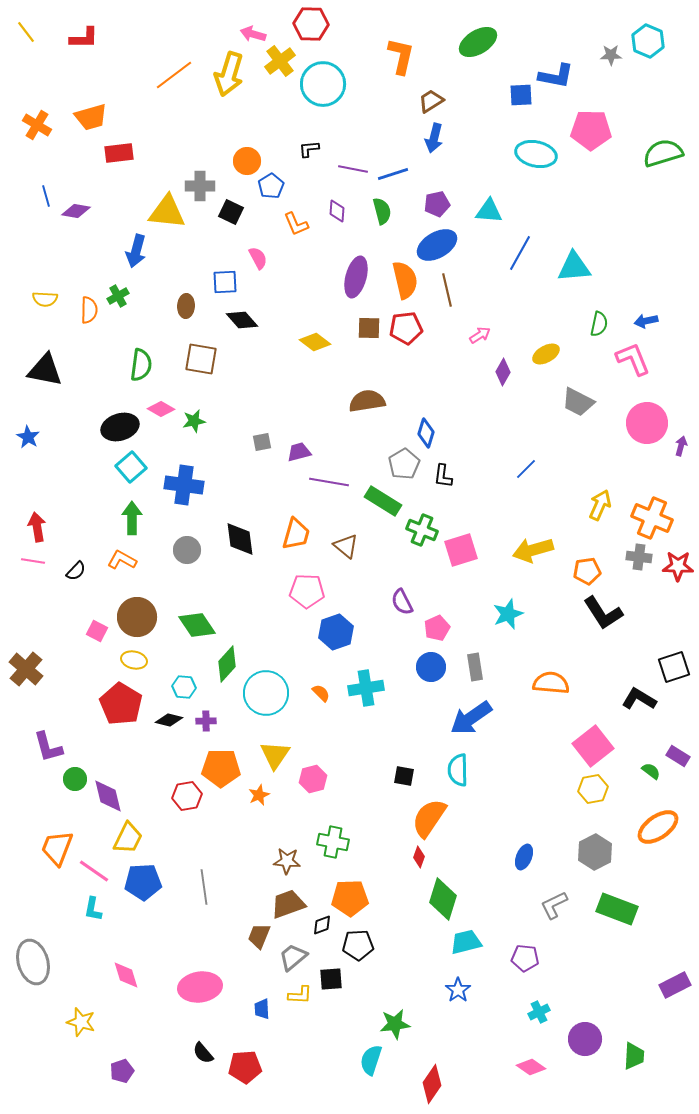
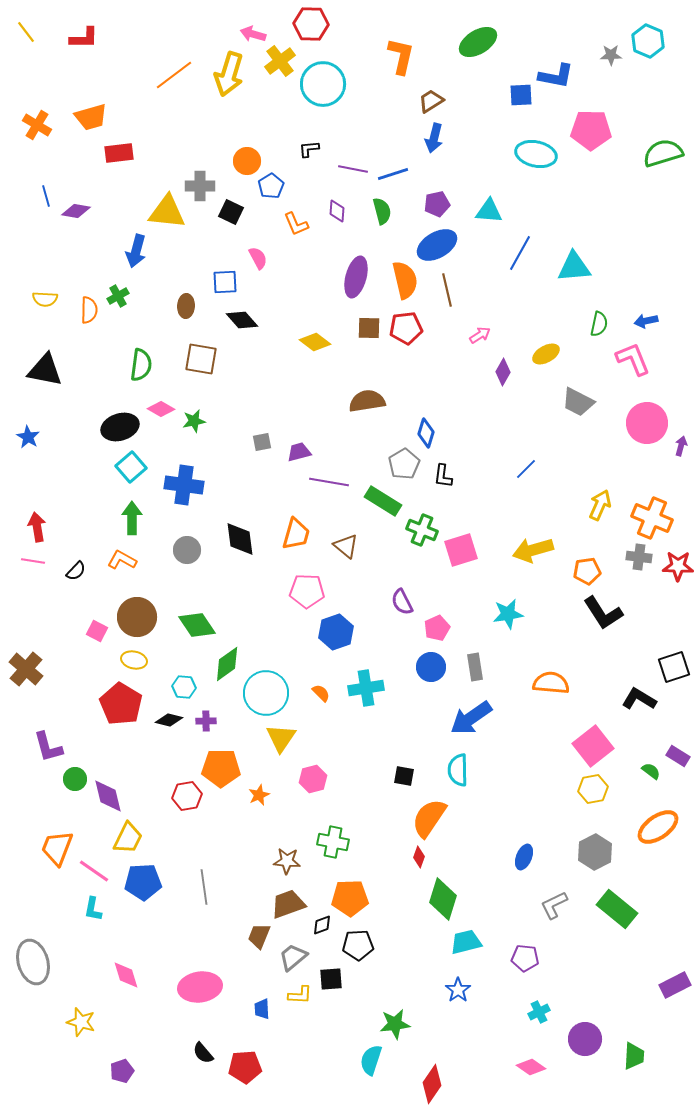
cyan star at (508, 614): rotated 12 degrees clockwise
green diamond at (227, 664): rotated 12 degrees clockwise
yellow triangle at (275, 755): moved 6 px right, 17 px up
green rectangle at (617, 909): rotated 18 degrees clockwise
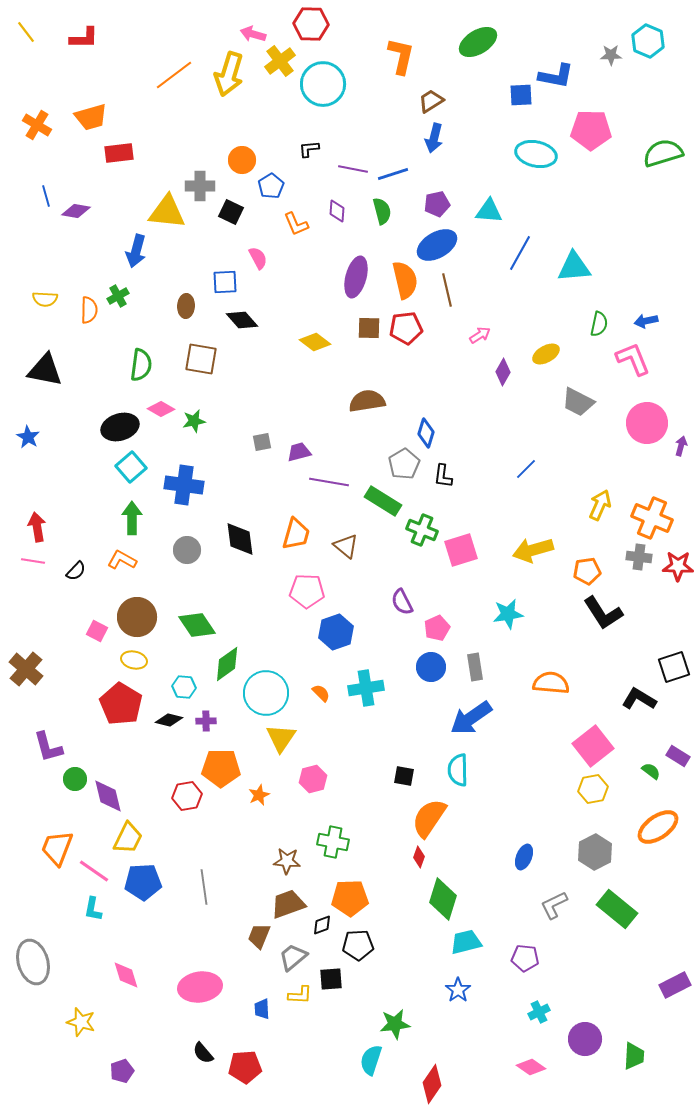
orange circle at (247, 161): moved 5 px left, 1 px up
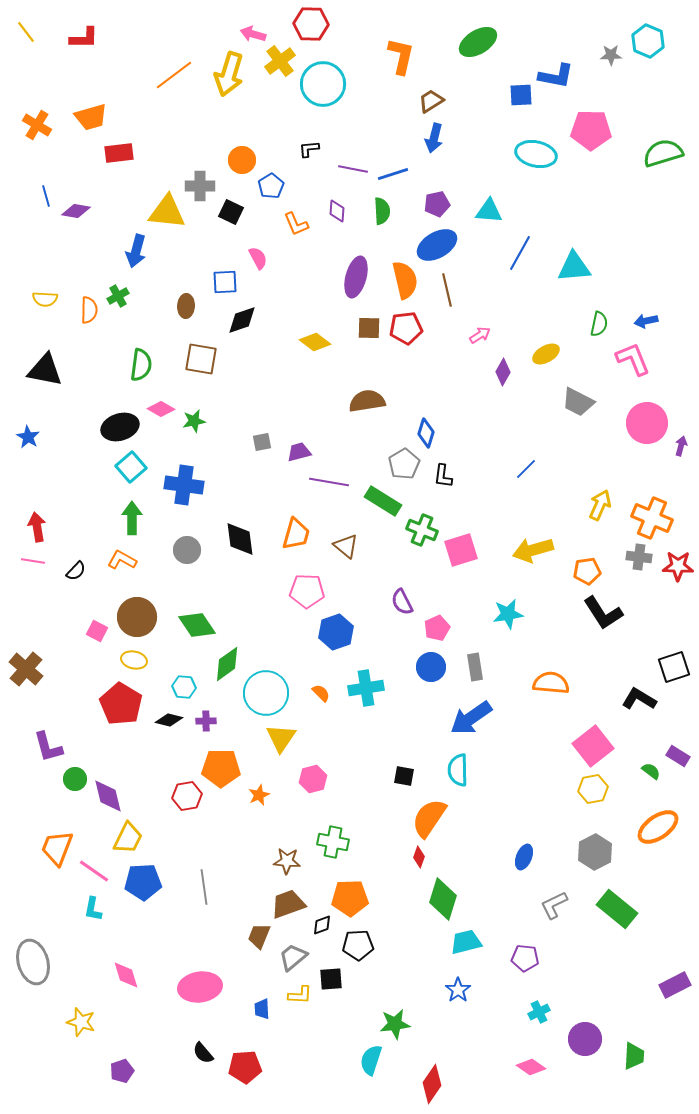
green semicircle at (382, 211): rotated 12 degrees clockwise
black diamond at (242, 320): rotated 68 degrees counterclockwise
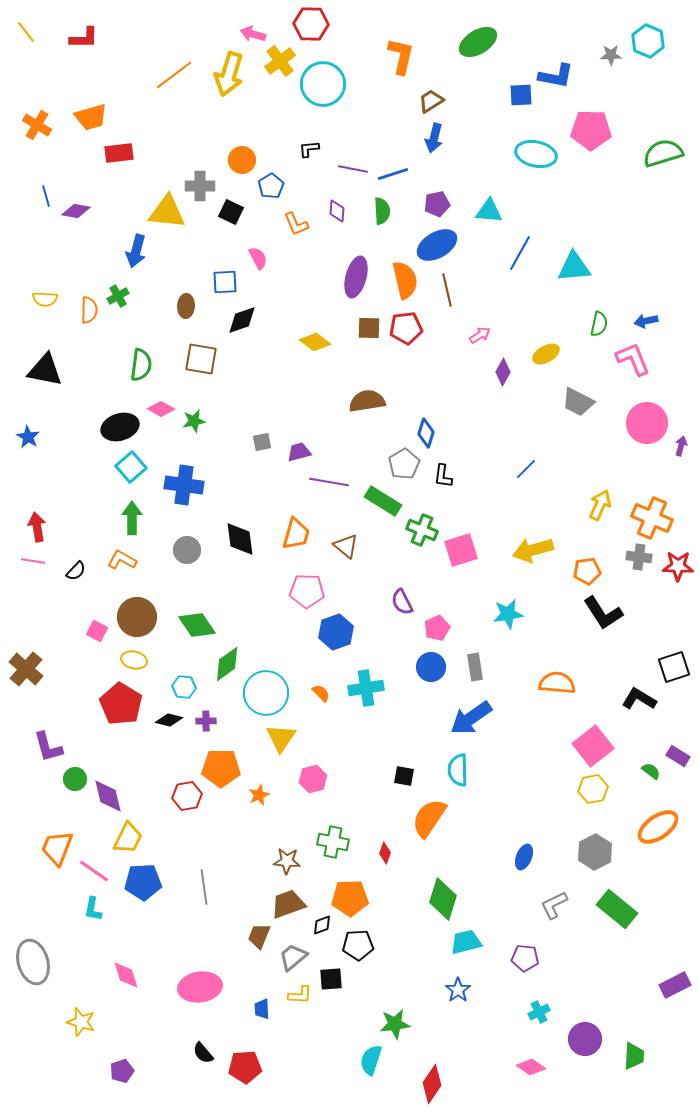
orange semicircle at (551, 683): moved 6 px right
red diamond at (419, 857): moved 34 px left, 4 px up
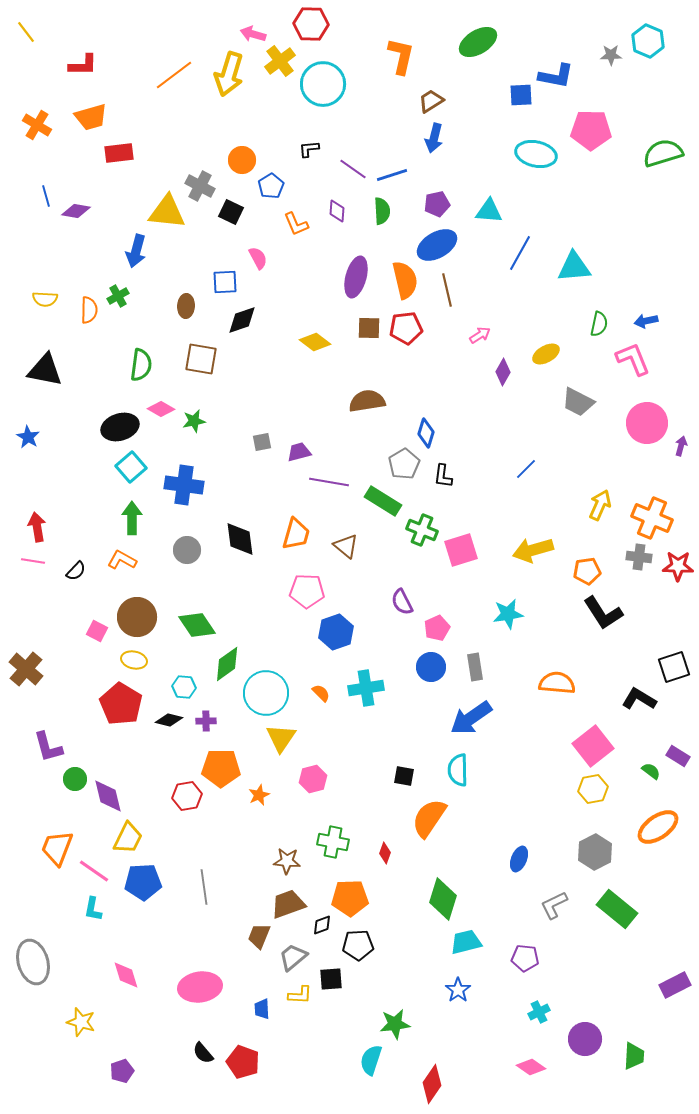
red L-shape at (84, 38): moved 1 px left, 27 px down
purple line at (353, 169): rotated 24 degrees clockwise
blue line at (393, 174): moved 1 px left, 1 px down
gray cross at (200, 186): rotated 28 degrees clockwise
blue ellipse at (524, 857): moved 5 px left, 2 px down
red pentagon at (245, 1067): moved 2 px left, 5 px up; rotated 24 degrees clockwise
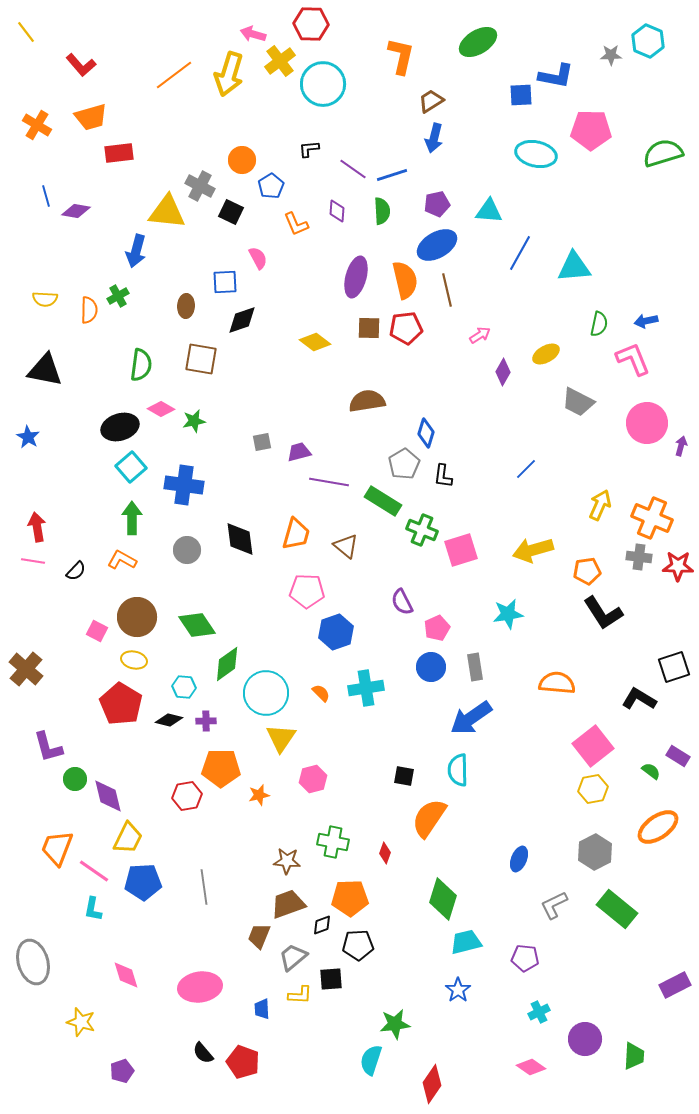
red L-shape at (83, 65): moved 2 px left; rotated 48 degrees clockwise
orange star at (259, 795): rotated 10 degrees clockwise
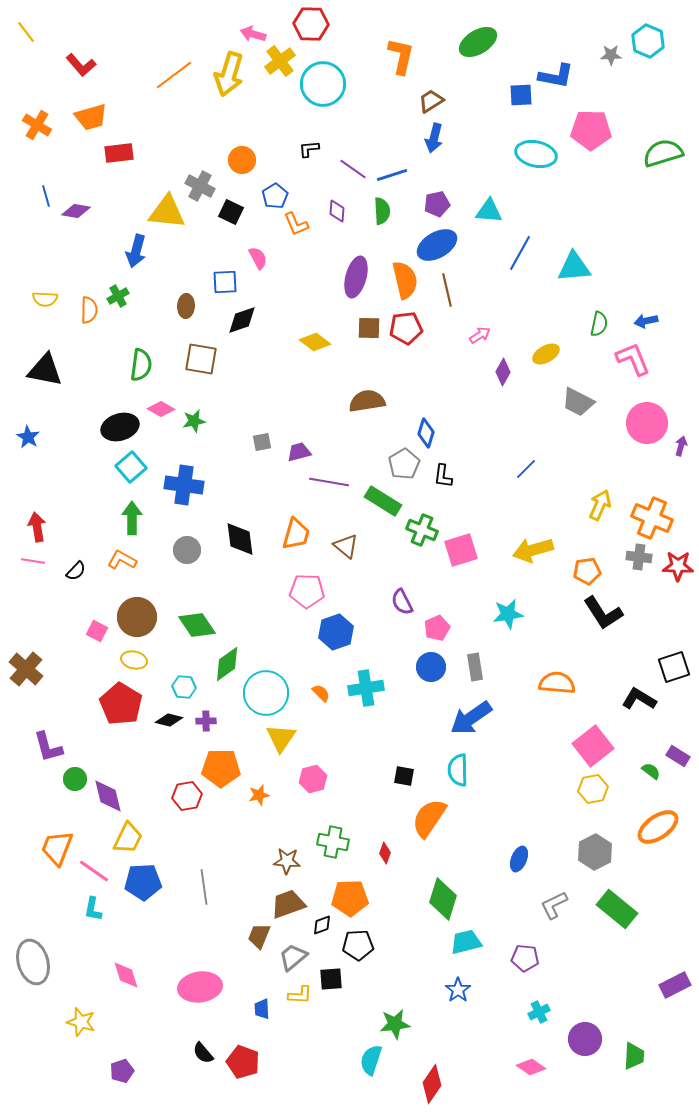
blue pentagon at (271, 186): moved 4 px right, 10 px down
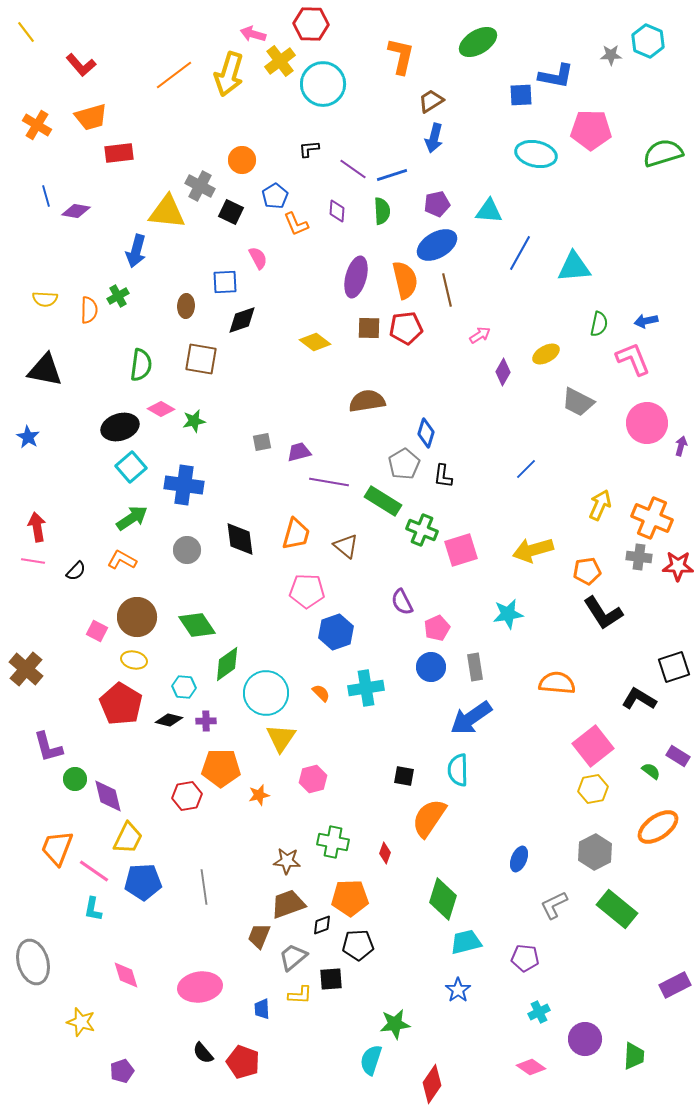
green arrow at (132, 518): rotated 56 degrees clockwise
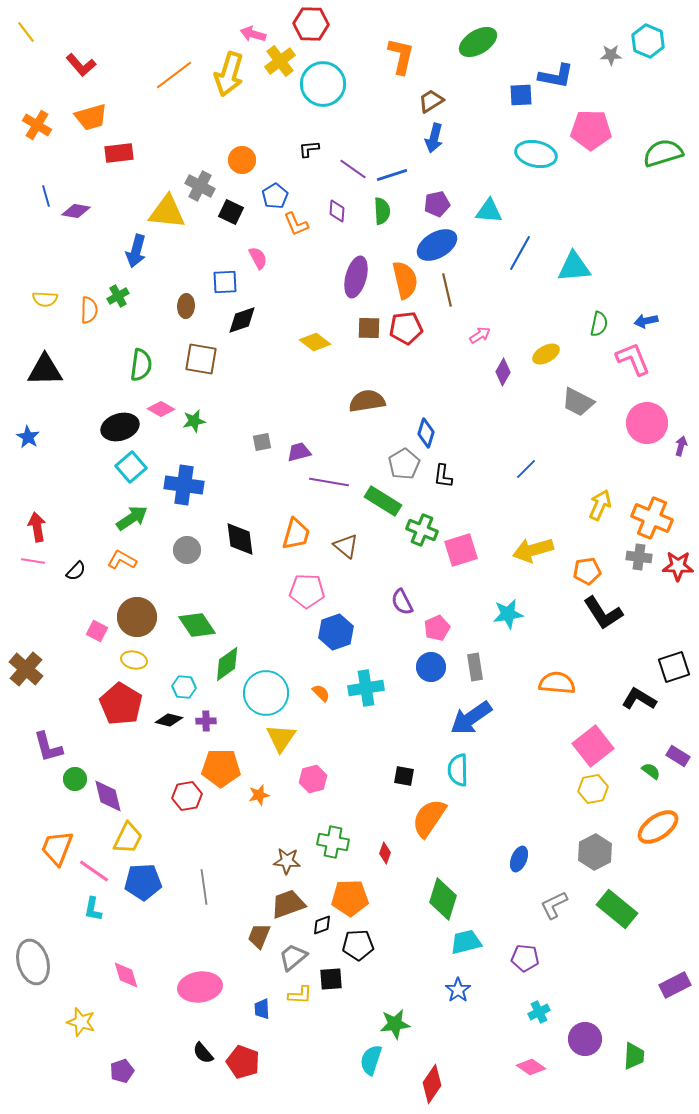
black triangle at (45, 370): rotated 12 degrees counterclockwise
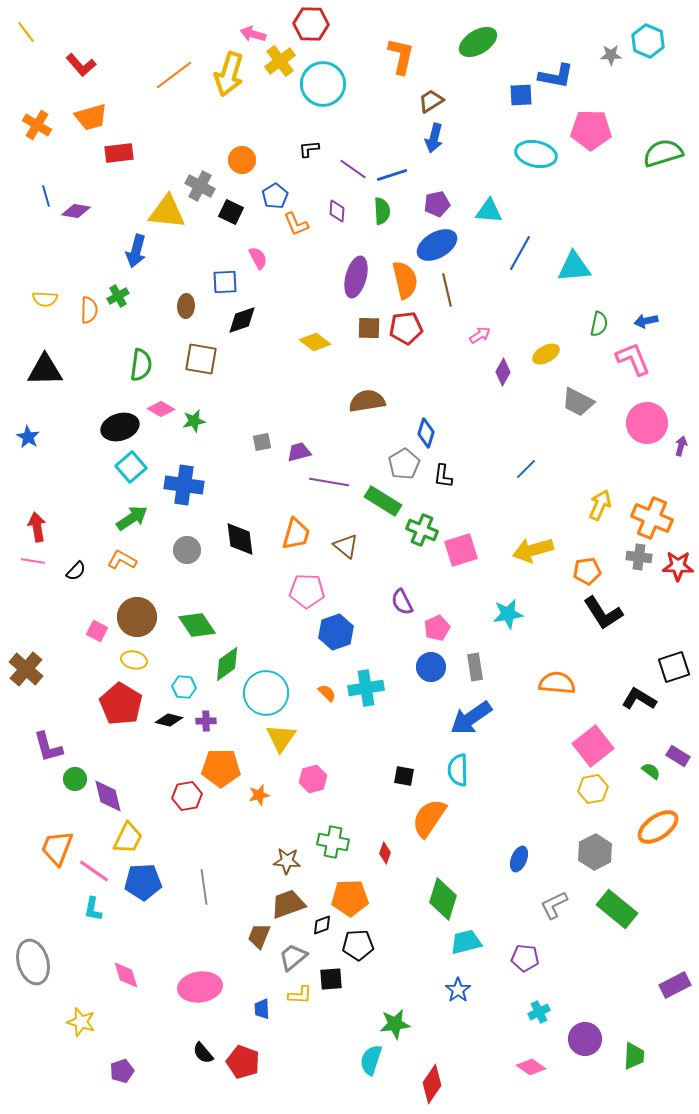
orange semicircle at (321, 693): moved 6 px right
